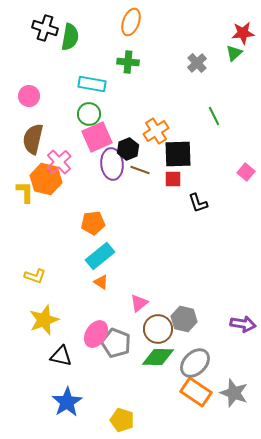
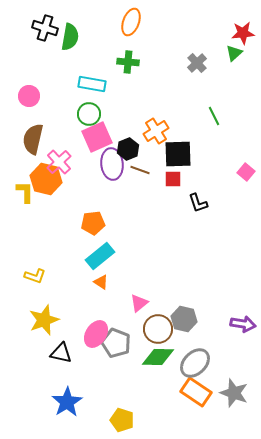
black triangle at (61, 356): moved 3 px up
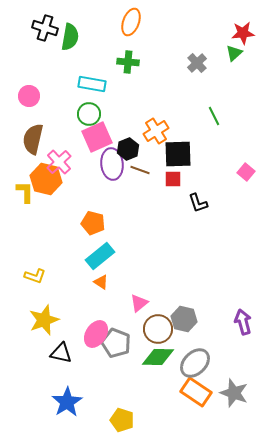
orange pentagon at (93, 223): rotated 20 degrees clockwise
purple arrow at (243, 324): moved 2 px up; rotated 115 degrees counterclockwise
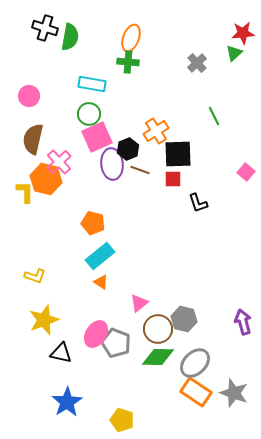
orange ellipse at (131, 22): moved 16 px down
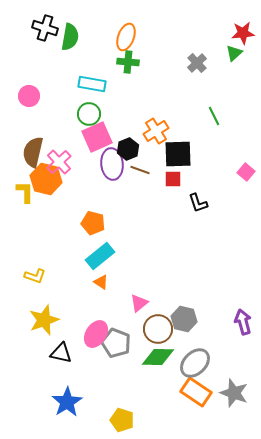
orange ellipse at (131, 38): moved 5 px left, 1 px up
brown semicircle at (33, 139): moved 13 px down
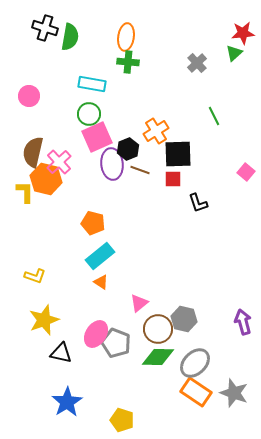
orange ellipse at (126, 37): rotated 12 degrees counterclockwise
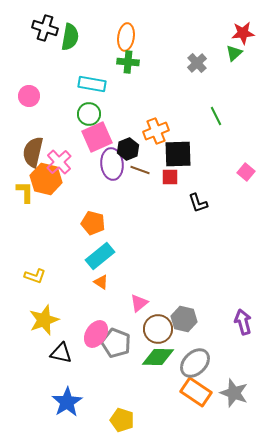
green line at (214, 116): moved 2 px right
orange cross at (156, 131): rotated 10 degrees clockwise
red square at (173, 179): moved 3 px left, 2 px up
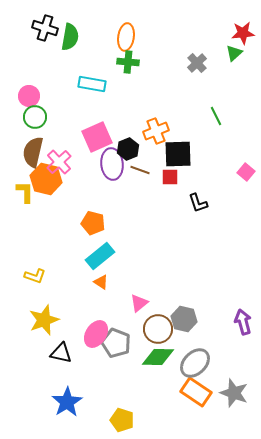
green circle at (89, 114): moved 54 px left, 3 px down
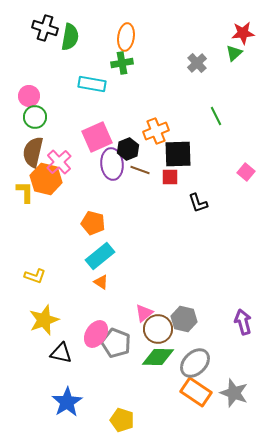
green cross at (128, 62): moved 6 px left, 1 px down; rotated 15 degrees counterclockwise
pink triangle at (139, 303): moved 5 px right, 10 px down
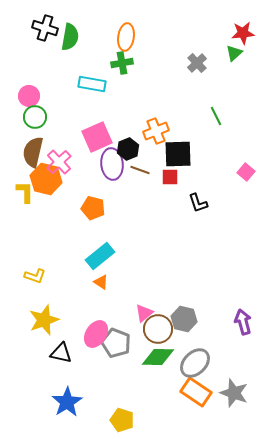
orange pentagon at (93, 223): moved 15 px up
